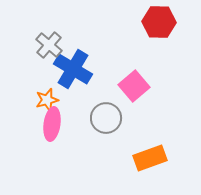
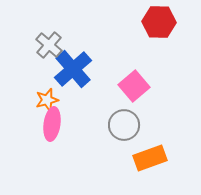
blue cross: rotated 18 degrees clockwise
gray circle: moved 18 px right, 7 px down
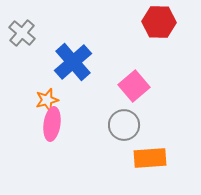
gray cross: moved 27 px left, 12 px up
blue cross: moved 7 px up
orange rectangle: rotated 16 degrees clockwise
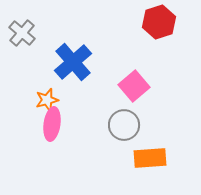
red hexagon: rotated 20 degrees counterclockwise
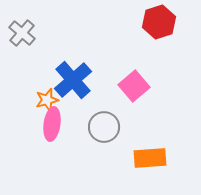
blue cross: moved 18 px down
gray circle: moved 20 px left, 2 px down
